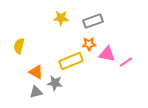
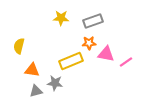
orange star: moved 1 px up
pink triangle: moved 1 px left
orange triangle: moved 4 px left, 2 px up; rotated 21 degrees counterclockwise
gray triangle: moved 1 px up
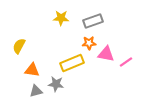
yellow semicircle: rotated 14 degrees clockwise
yellow rectangle: moved 1 px right, 2 px down
gray star: moved 1 px right, 1 px down
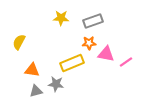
yellow semicircle: moved 4 px up
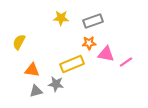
yellow rectangle: moved 1 px down
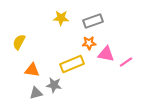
gray star: moved 2 px left, 1 px down
gray triangle: moved 2 px down
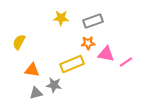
orange star: moved 1 px left
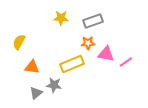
orange triangle: moved 3 px up
gray triangle: rotated 24 degrees counterclockwise
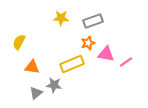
orange star: rotated 16 degrees counterclockwise
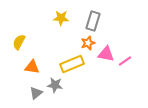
gray rectangle: rotated 54 degrees counterclockwise
pink line: moved 1 px left, 1 px up
gray star: moved 1 px right
